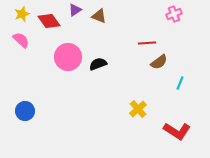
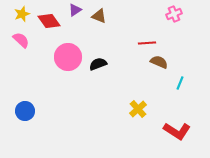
brown semicircle: rotated 120 degrees counterclockwise
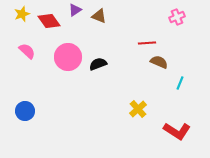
pink cross: moved 3 px right, 3 px down
pink semicircle: moved 6 px right, 11 px down
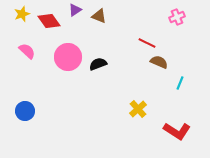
red line: rotated 30 degrees clockwise
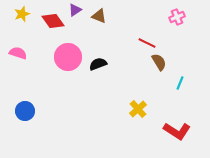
red diamond: moved 4 px right
pink semicircle: moved 9 px left, 2 px down; rotated 24 degrees counterclockwise
brown semicircle: rotated 36 degrees clockwise
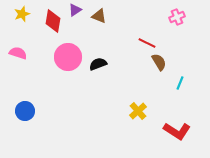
red diamond: rotated 45 degrees clockwise
yellow cross: moved 2 px down
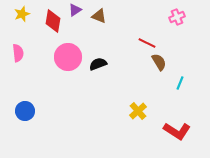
pink semicircle: rotated 66 degrees clockwise
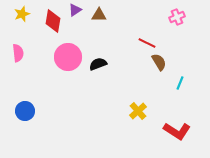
brown triangle: moved 1 px up; rotated 21 degrees counterclockwise
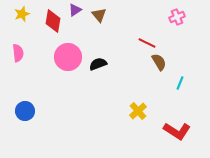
brown triangle: rotated 49 degrees clockwise
